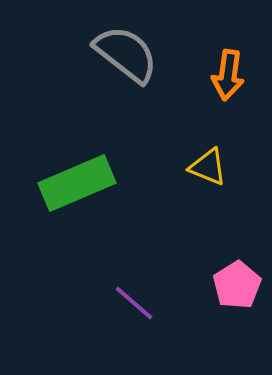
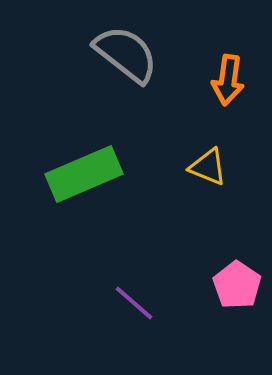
orange arrow: moved 5 px down
green rectangle: moved 7 px right, 9 px up
pink pentagon: rotated 6 degrees counterclockwise
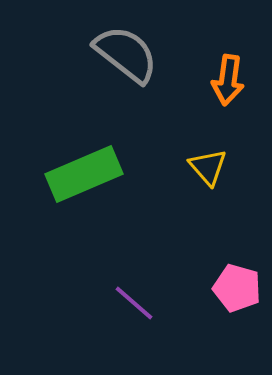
yellow triangle: rotated 27 degrees clockwise
pink pentagon: moved 3 px down; rotated 18 degrees counterclockwise
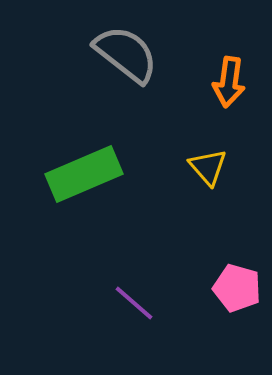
orange arrow: moved 1 px right, 2 px down
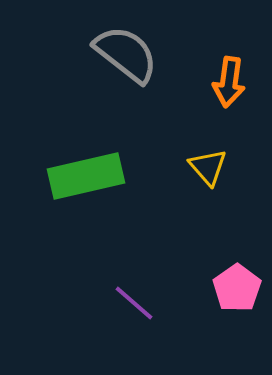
green rectangle: moved 2 px right, 2 px down; rotated 10 degrees clockwise
pink pentagon: rotated 21 degrees clockwise
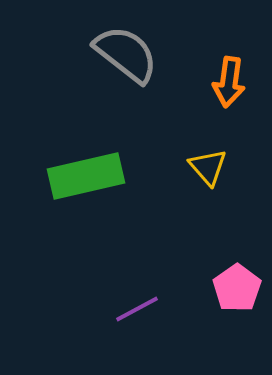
purple line: moved 3 px right, 6 px down; rotated 69 degrees counterclockwise
